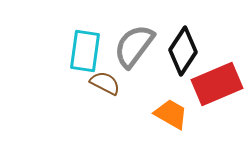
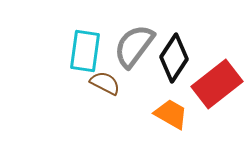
black diamond: moved 9 px left, 7 px down
red rectangle: rotated 15 degrees counterclockwise
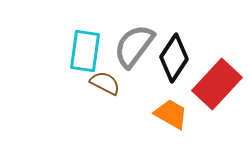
red rectangle: rotated 9 degrees counterclockwise
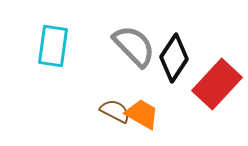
gray semicircle: rotated 99 degrees clockwise
cyan rectangle: moved 32 px left, 5 px up
brown semicircle: moved 10 px right, 28 px down
orange trapezoid: moved 29 px left
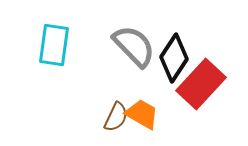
cyan rectangle: moved 1 px right, 1 px up
red rectangle: moved 16 px left
brown semicircle: moved 1 px right, 6 px down; rotated 88 degrees clockwise
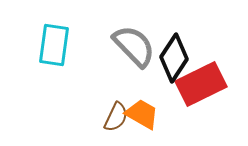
red rectangle: rotated 21 degrees clockwise
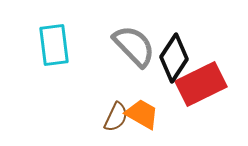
cyan rectangle: rotated 15 degrees counterclockwise
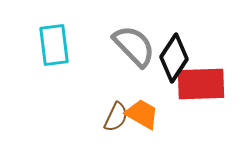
red rectangle: rotated 24 degrees clockwise
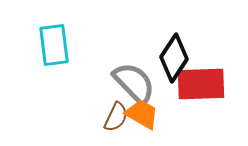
gray semicircle: moved 37 px down
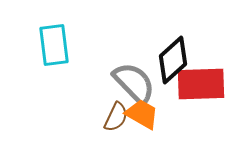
black diamond: moved 1 px left, 2 px down; rotated 15 degrees clockwise
